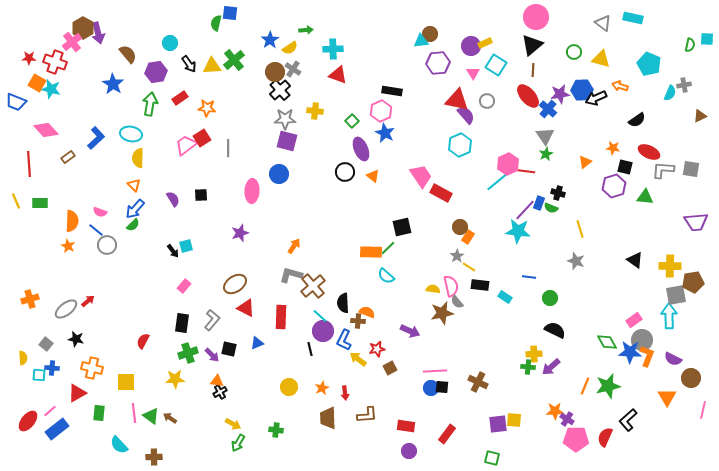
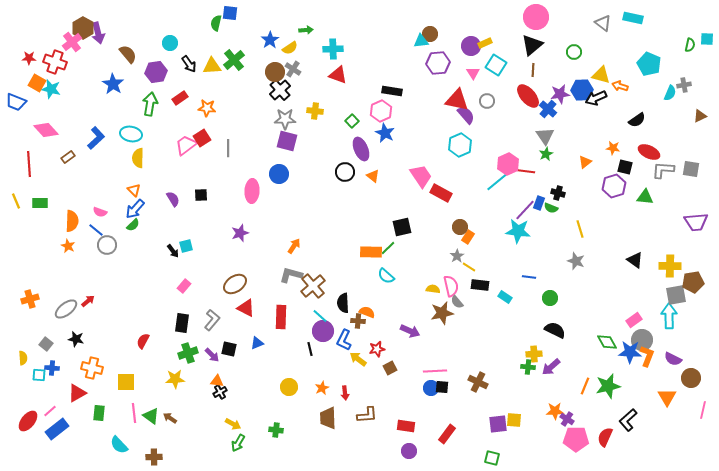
yellow triangle at (601, 59): moved 16 px down
orange triangle at (134, 185): moved 5 px down
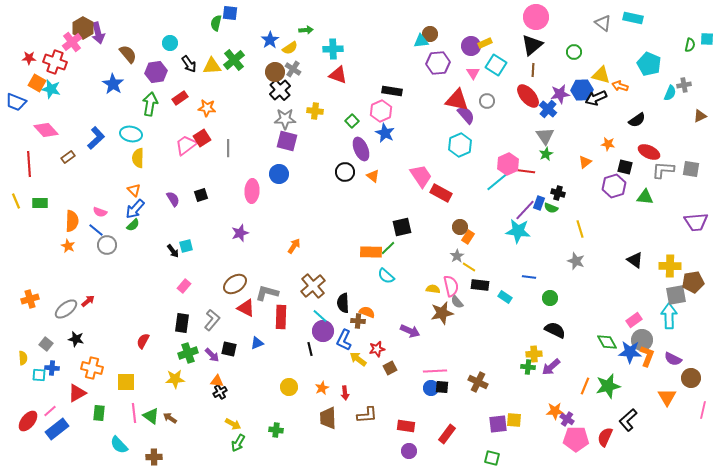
orange star at (613, 148): moved 5 px left, 4 px up
black square at (201, 195): rotated 16 degrees counterclockwise
gray L-shape at (291, 275): moved 24 px left, 18 px down
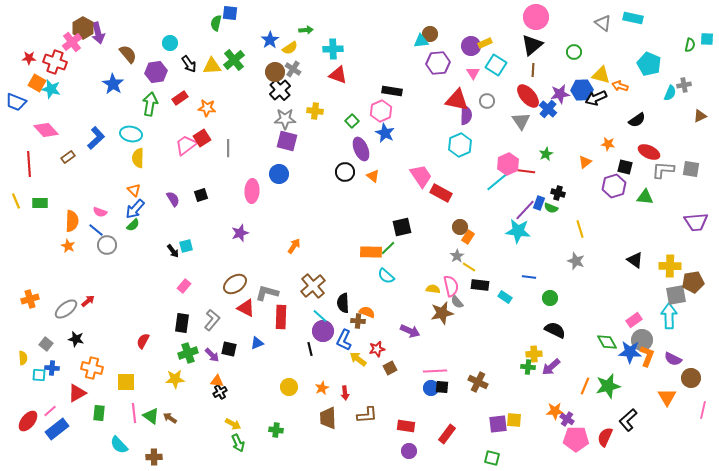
purple semicircle at (466, 115): rotated 42 degrees clockwise
gray triangle at (545, 136): moved 24 px left, 15 px up
green arrow at (238, 443): rotated 54 degrees counterclockwise
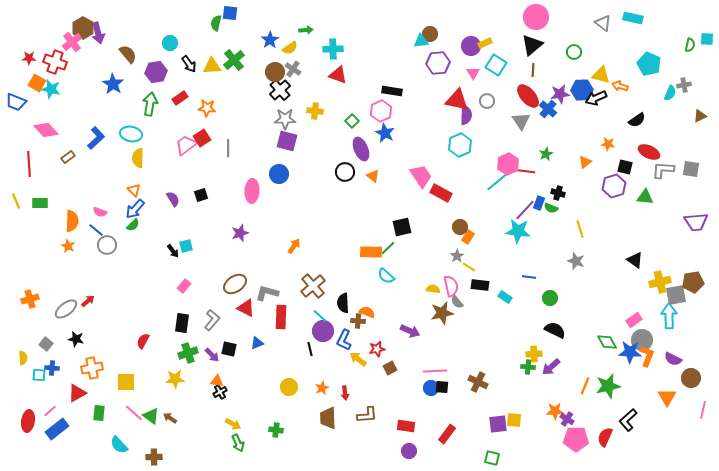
yellow cross at (670, 266): moved 10 px left, 16 px down; rotated 15 degrees counterclockwise
orange cross at (92, 368): rotated 25 degrees counterclockwise
pink line at (134, 413): rotated 42 degrees counterclockwise
red ellipse at (28, 421): rotated 30 degrees counterclockwise
